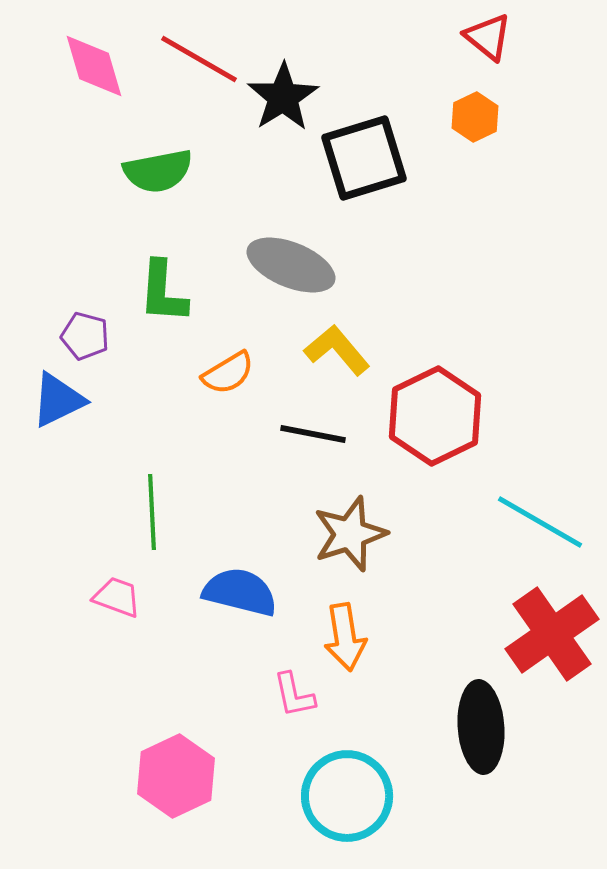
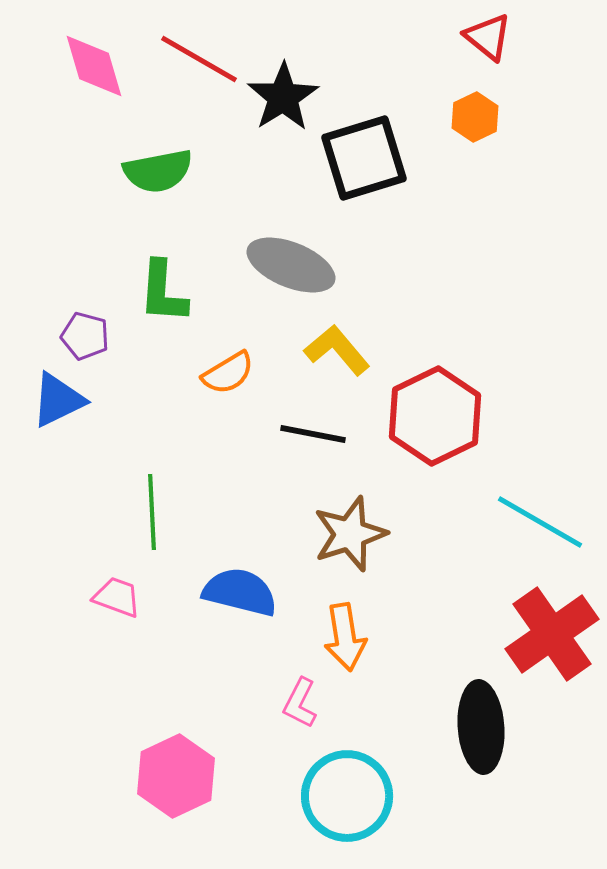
pink L-shape: moved 6 px right, 8 px down; rotated 39 degrees clockwise
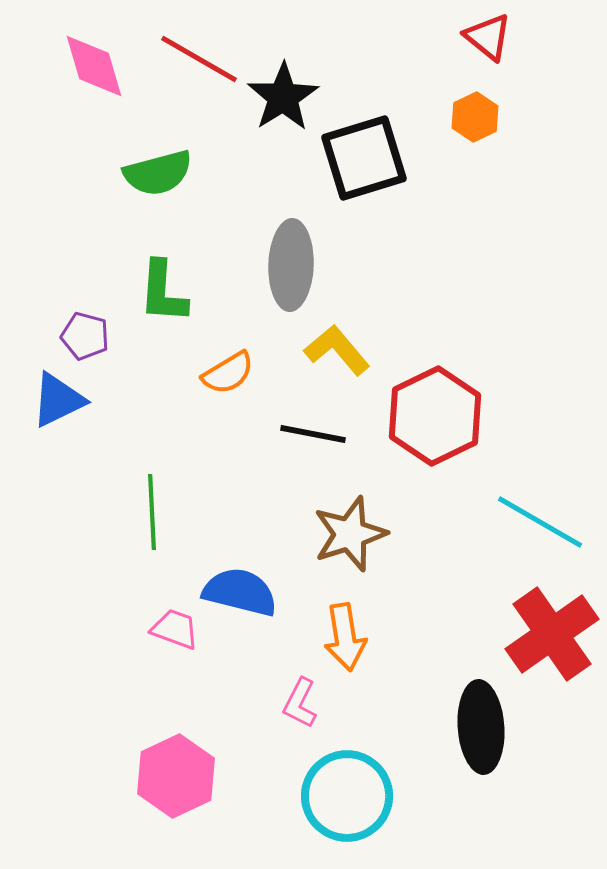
green semicircle: moved 2 px down; rotated 4 degrees counterclockwise
gray ellipse: rotated 70 degrees clockwise
pink trapezoid: moved 58 px right, 32 px down
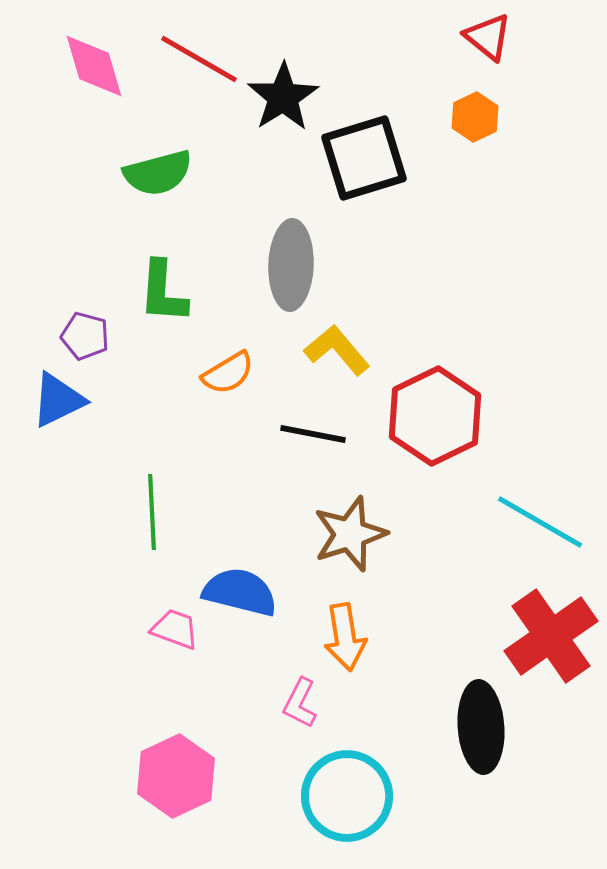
red cross: moved 1 px left, 2 px down
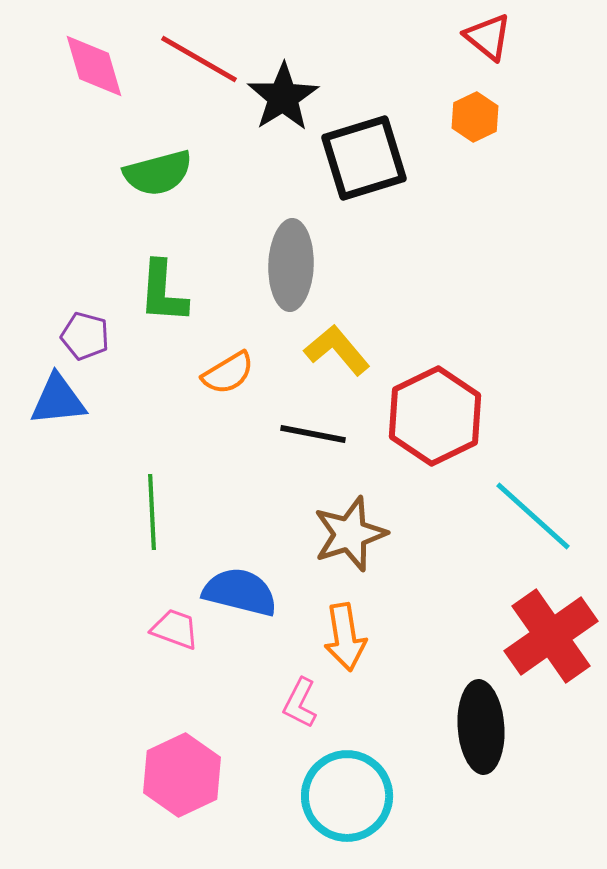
blue triangle: rotated 20 degrees clockwise
cyan line: moved 7 px left, 6 px up; rotated 12 degrees clockwise
pink hexagon: moved 6 px right, 1 px up
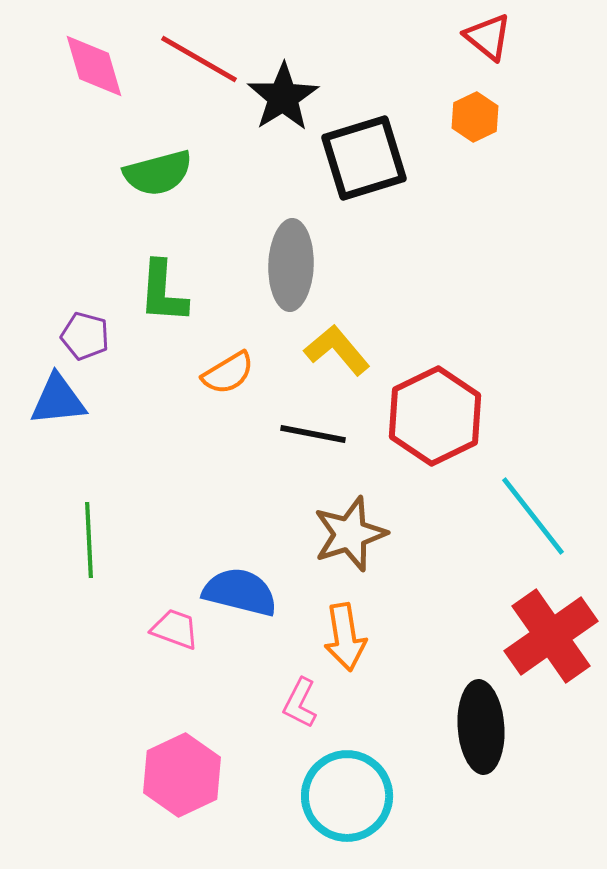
green line: moved 63 px left, 28 px down
cyan line: rotated 10 degrees clockwise
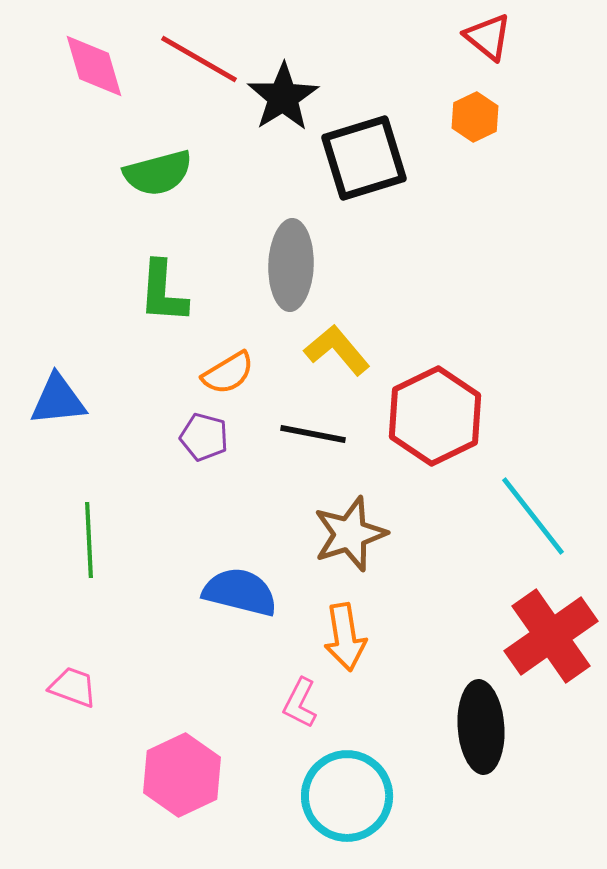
purple pentagon: moved 119 px right, 101 px down
pink trapezoid: moved 102 px left, 58 px down
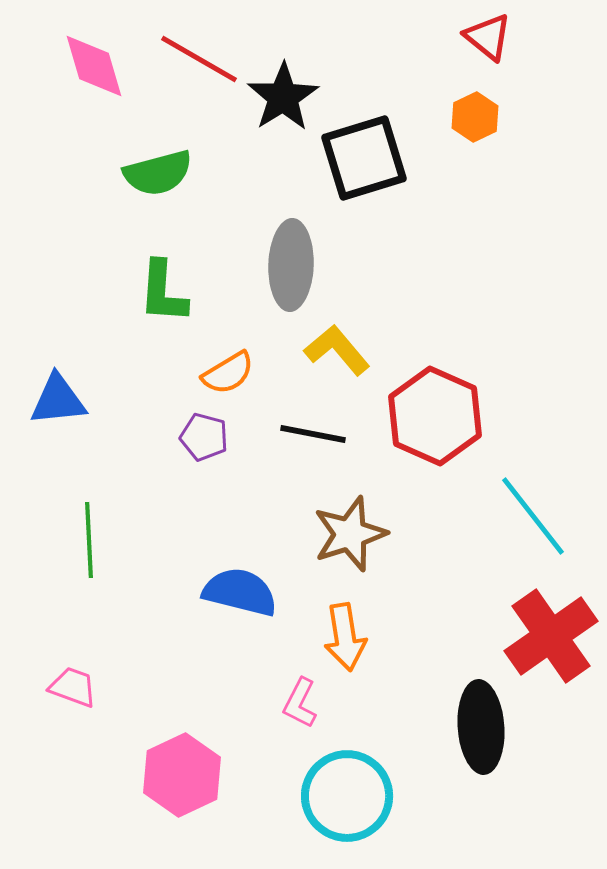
red hexagon: rotated 10 degrees counterclockwise
